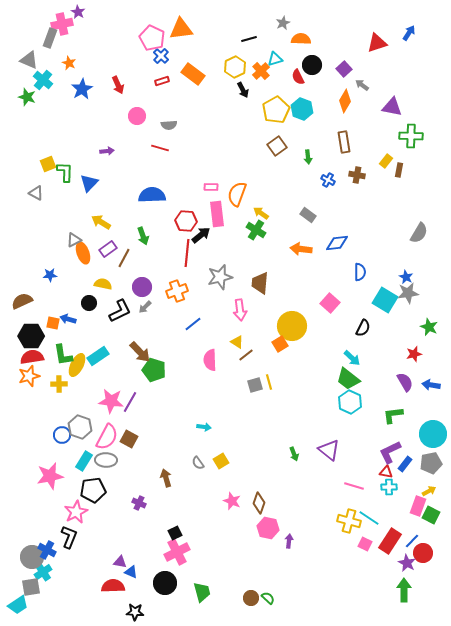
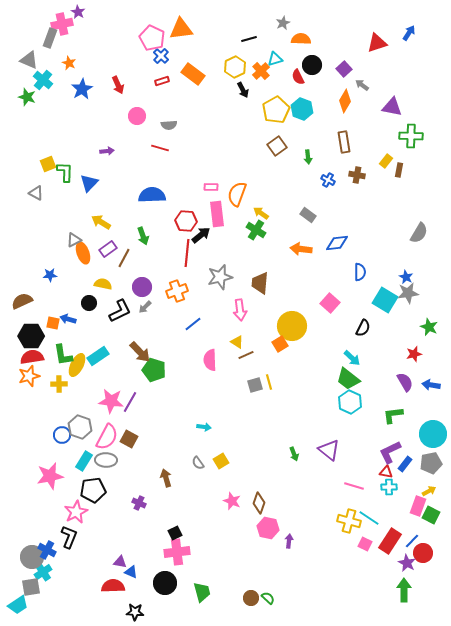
brown line at (246, 355): rotated 14 degrees clockwise
pink cross at (177, 552): rotated 20 degrees clockwise
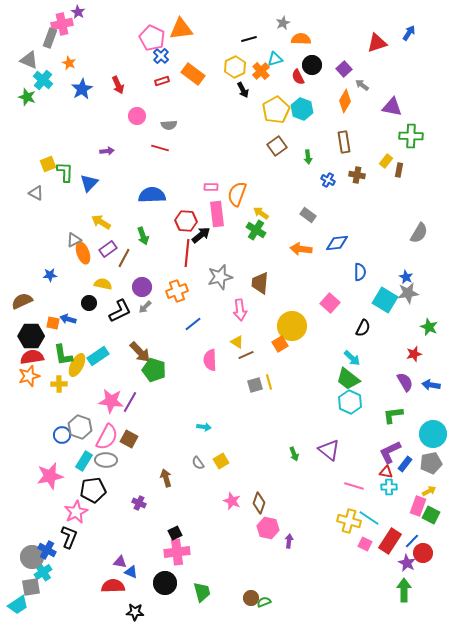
green semicircle at (268, 598): moved 4 px left, 4 px down; rotated 64 degrees counterclockwise
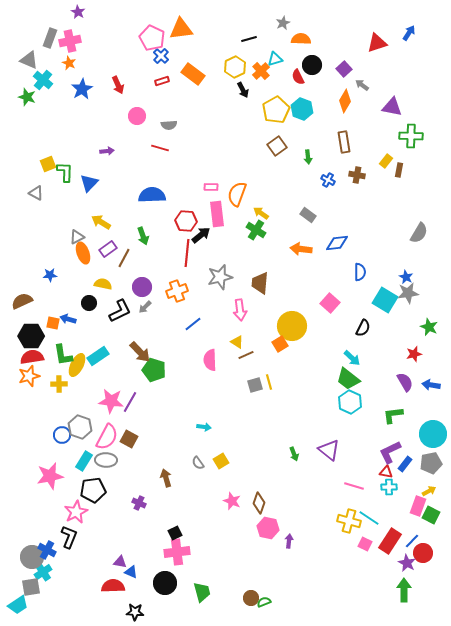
pink cross at (62, 24): moved 8 px right, 17 px down
gray triangle at (74, 240): moved 3 px right, 3 px up
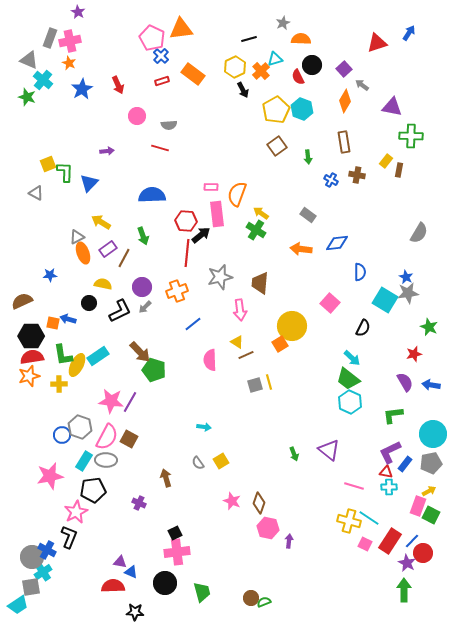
blue cross at (328, 180): moved 3 px right
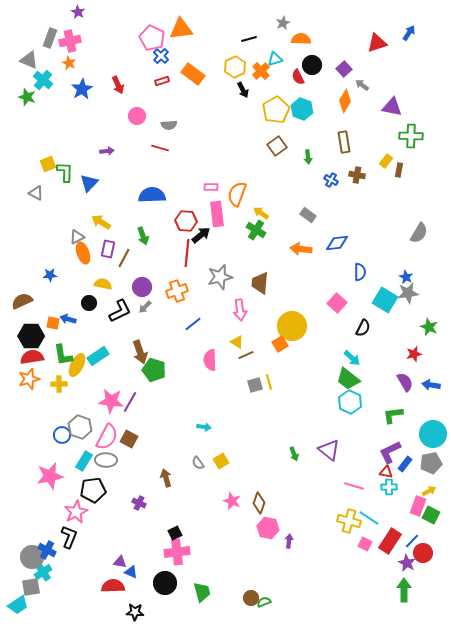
purple rectangle at (108, 249): rotated 42 degrees counterclockwise
pink square at (330, 303): moved 7 px right
brown arrow at (140, 352): rotated 25 degrees clockwise
orange star at (29, 376): moved 3 px down
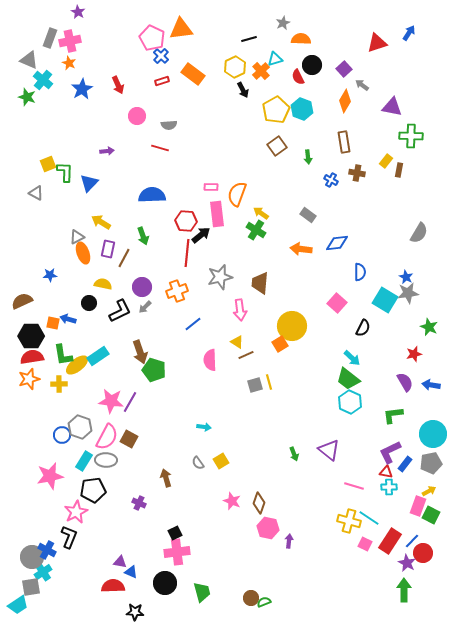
brown cross at (357, 175): moved 2 px up
yellow ellipse at (77, 365): rotated 25 degrees clockwise
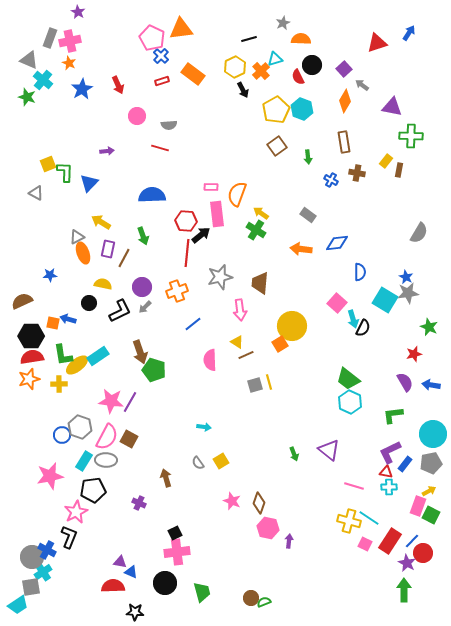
cyan arrow at (352, 358): moved 1 px right, 39 px up; rotated 30 degrees clockwise
